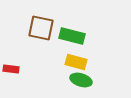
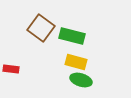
brown square: rotated 24 degrees clockwise
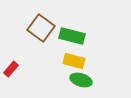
yellow rectangle: moved 2 px left, 1 px up
red rectangle: rotated 56 degrees counterclockwise
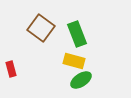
green rectangle: moved 5 px right, 2 px up; rotated 55 degrees clockwise
red rectangle: rotated 56 degrees counterclockwise
green ellipse: rotated 50 degrees counterclockwise
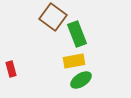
brown square: moved 12 px right, 11 px up
yellow rectangle: rotated 25 degrees counterclockwise
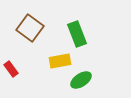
brown square: moved 23 px left, 11 px down
yellow rectangle: moved 14 px left
red rectangle: rotated 21 degrees counterclockwise
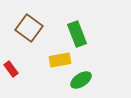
brown square: moved 1 px left
yellow rectangle: moved 1 px up
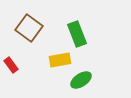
red rectangle: moved 4 px up
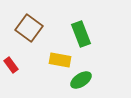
green rectangle: moved 4 px right
yellow rectangle: rotated 20 degrees clockwise
